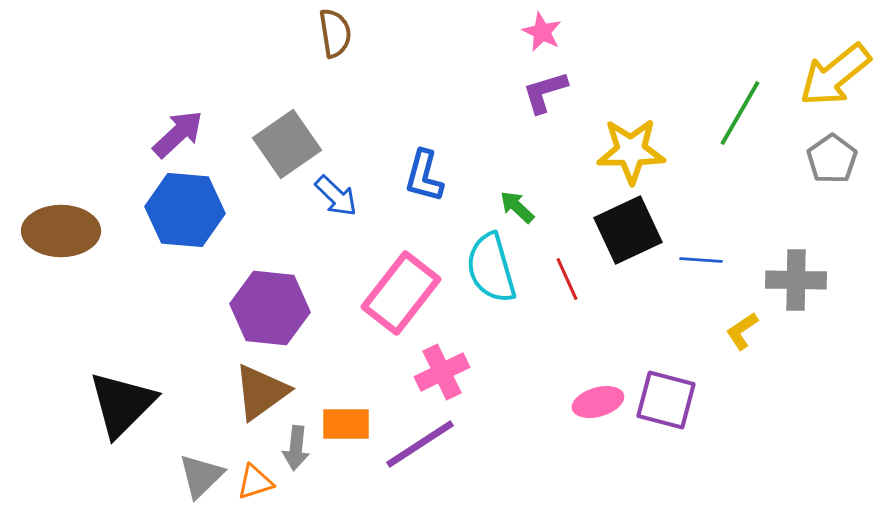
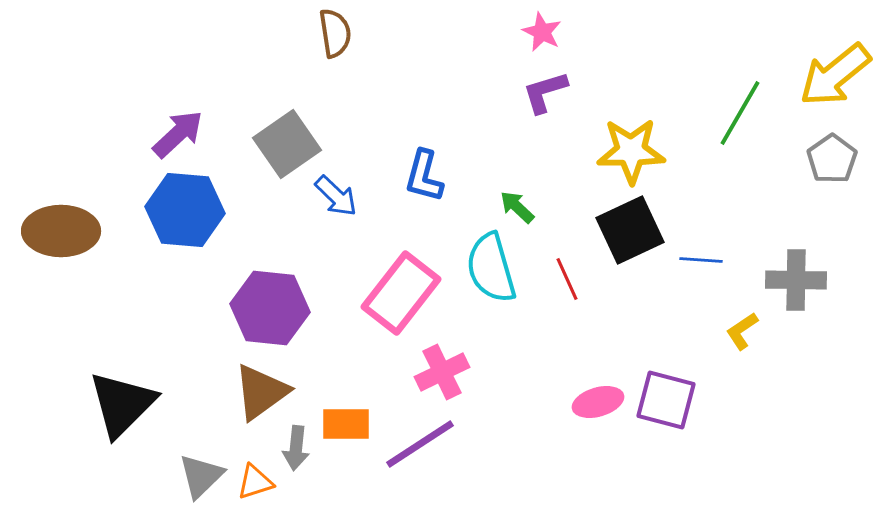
black square: moved 2 px right
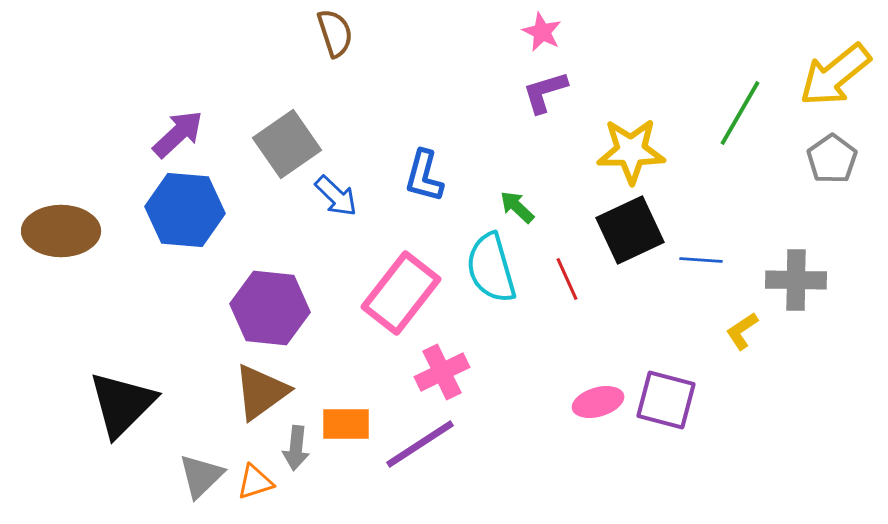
brown semicircle: rotated 9 degrees counterclockwise
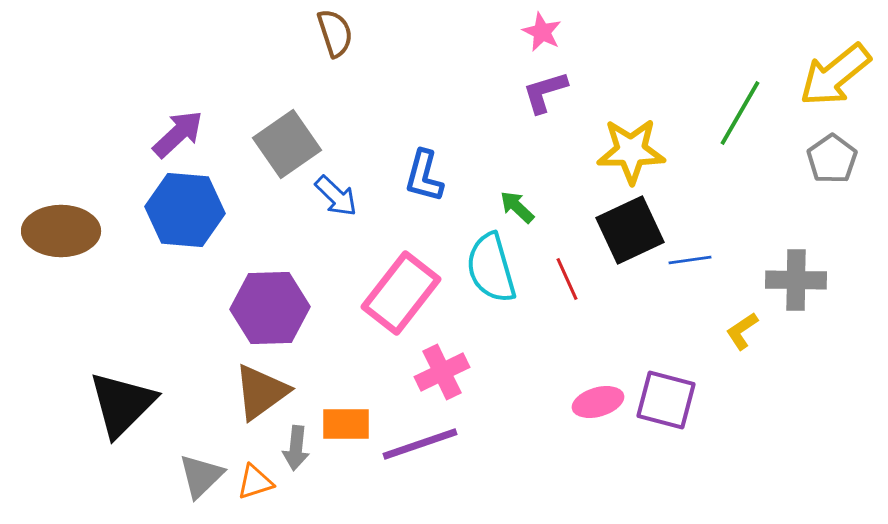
blue line: moved 11 px left; rotated 12 degrees counterclockwise
purple hexagon: rotated 8 degrees counterclockwise
purple line: rotated 14 degrees clockwise
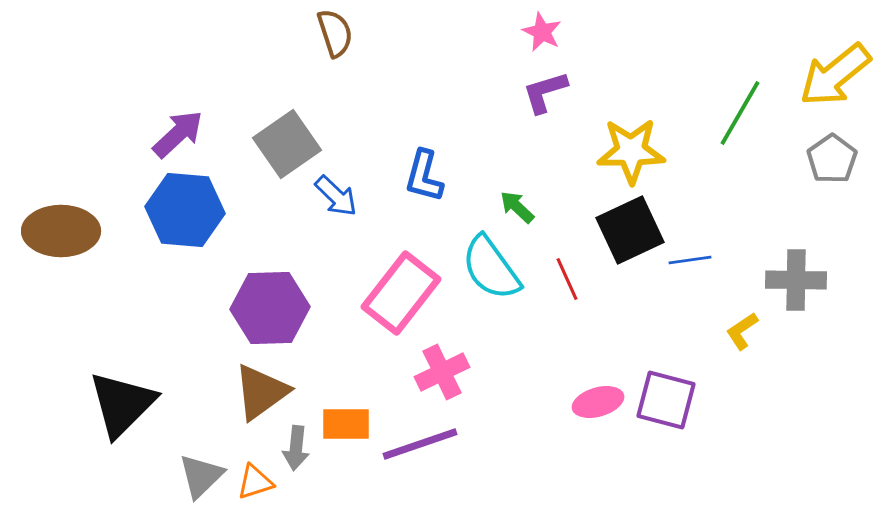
cyan semicircle: rotated 20 degrees counterclockwise
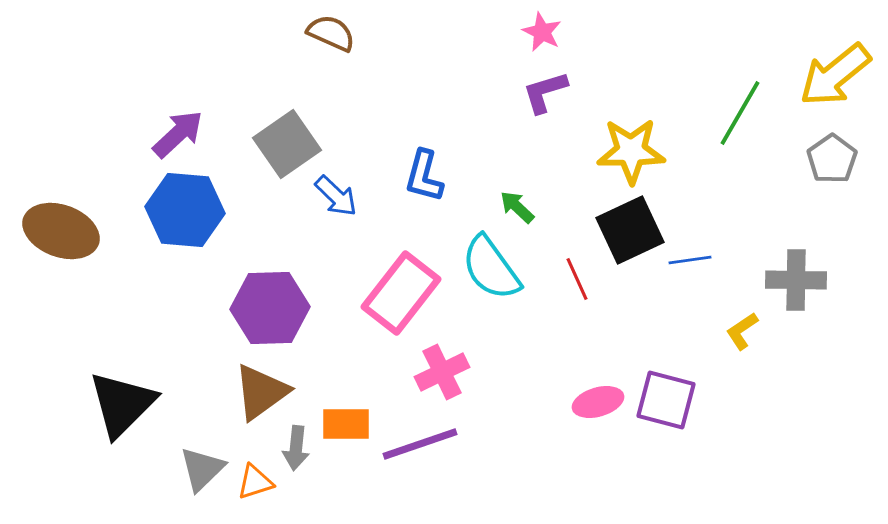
brown semicircle: moved 4 px left; rotated 48 degrees counterclockwise
brown ellipse: rotated 20 degrees clockwise
red line: moved 10 px right
gray triangle: moved 1 px right, 7 px up
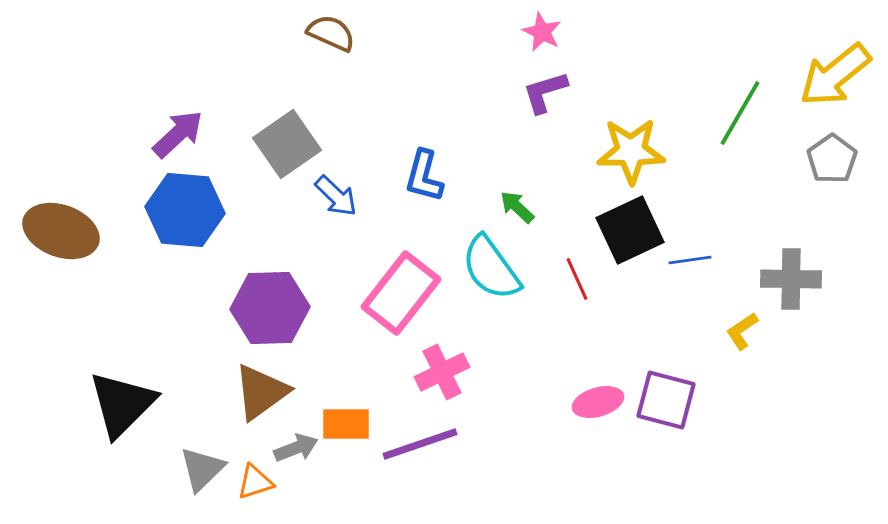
gray cross: moved 5 px left, 1 px up
gray arrow: rotated 117 degrees counterclockwise
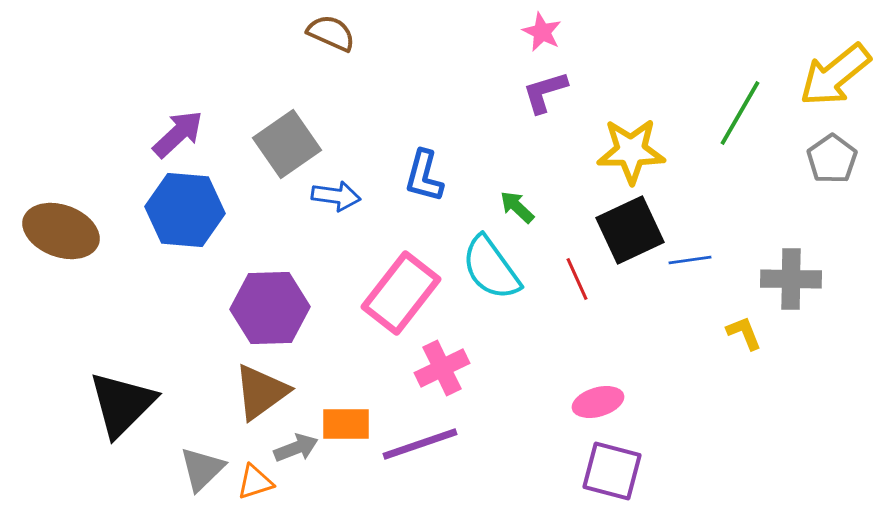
blue arrow: rotated 36 degrees counterclockwise
yellow L-shape: moved 2 px right, 2 px down; rotated 102 degrees clockwise
pink cross: moved 4 px up
purple square: moved 54 px left, 71 px down
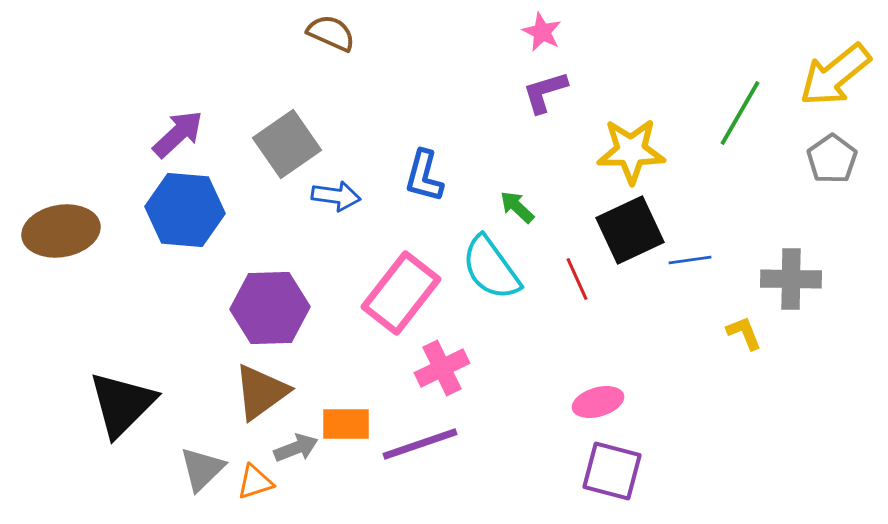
brown ellipse: rotated 30 degrees counterclockwise
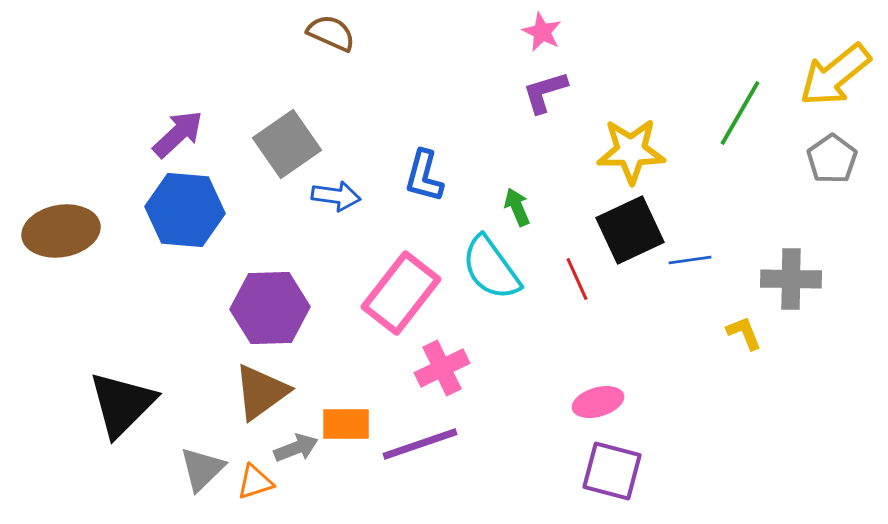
green arrow: rotated 24 degrees clockwise
